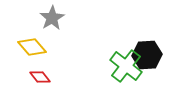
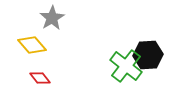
yellow diamond: moved 2 px up
black hexagon: moved 1 px right
red diamond: moved 1 px down
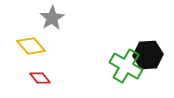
yellow diamond: moved 1 px left, 1 px down
green cross: rotated 8 degrees counterclockwise
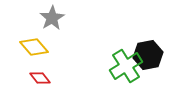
yellow diamond: moved 3 px right, 1 px down
black hexagon: rotated 8 degrees counterclockwise
green cross: rotated 28 degrees clockwise
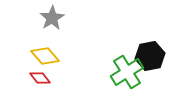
yellow diamond: moved 11 px right, 9 px down
black hexagon: moved 2 px right, 1 px down
green cross: moved 1 px right, 6 px down
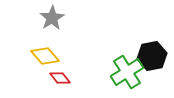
black hexagon: moved 2 px right
red diamond: moved 20 px right
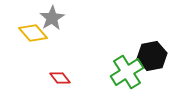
yellow diamond: moved 12 px left, 23 px up
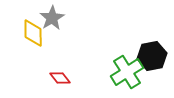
yellow diamond: rotated 40 degrees clockwise
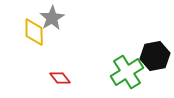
yellow diamond: moved 1 px right, 1 px up
black hexagon: moved 3 px right
